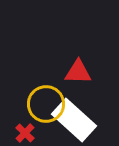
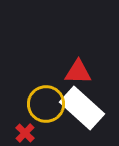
white rectangle: moved 8 px right, 12 px up
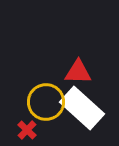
yellow circle: moved 2 px up
red cross: moved 2 px right, 3 px up
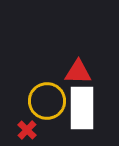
yellow circle: moved 1 px right, 1 px up
white rectangle: rotated 48 degrees clockwise
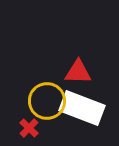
white rectangle: rotated 69 degrees counterclockwise
red cross: moved 2 px right, 2 px up
